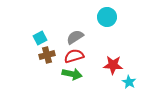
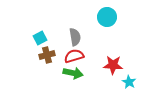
gray semicircle: rotated 114 degrees clockwise
green arrow: moved 1 px right, 1 px up
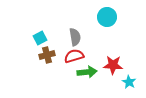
green arrow: moved 14 px right, 1 px up; rotated 18 degrees counterclockwise
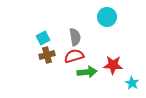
cyan square: moved 3 px right
cyan star: moved 3 px right, 1 px down
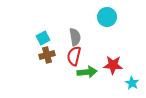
red semicircle: rotated 60 degrees counterclockwise
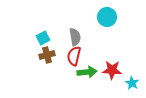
red star: moved 1 px left, 5 px down
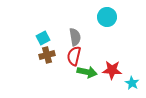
green arrow: rotated 18 degrees clockwise
